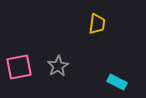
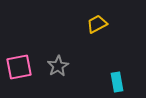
yellow trapezoid: rotated 125 degrees counterclockwise
cyan rectangle: rotated 54 degrees clockwise
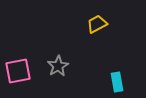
pink square: moved 1 px left, 4 px down
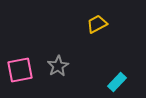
pink square: moved 2 px right, 1 px up
cyan rectangle: rotated 54 degrees clockwise
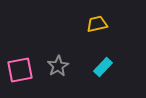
yellow trapezoid: rotated 15 degrees clockwise
cyan rectangle: moved 14 px left, 15 px up
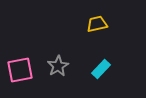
cyan rectangle: moved 2 px left, 2 px down
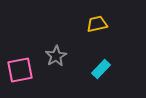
gray star: moved 2 px left, 10 px up
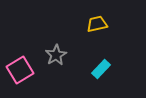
gray star: moved 1 px up
pink square: rotated 20 degrees counterclockwise
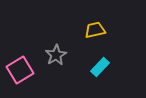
yellow trapezoid: moved 2 px left, 6 px down
cyan rectangle: moved 1 px left, 2 px up
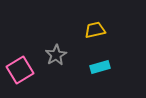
cyan rectangle: rotated 30 degrees clockwise
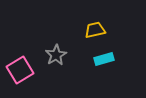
cyan rectangle: moved 4 px right, 8 px up
